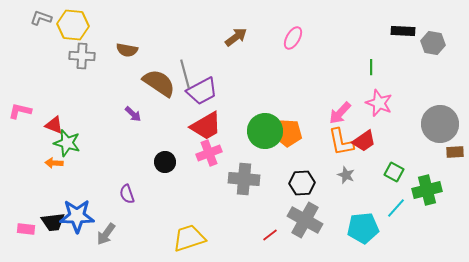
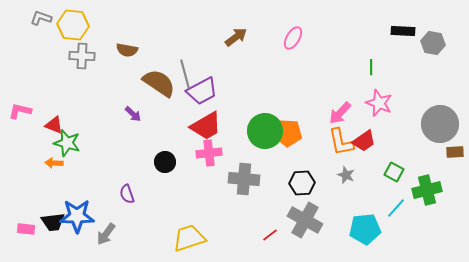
pink cross at (209, 153): rotated 15 degrees clockwise
cyan pentagon at (363, 228): moved 2 px right, 1 px down
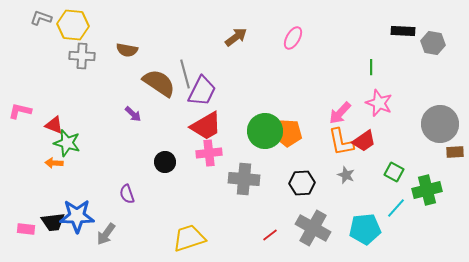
purple trapezoid at (202, 91): rotated 36 degrees counterclockwise
gray cross at (305, 220): moved 8 px right, 8 px down
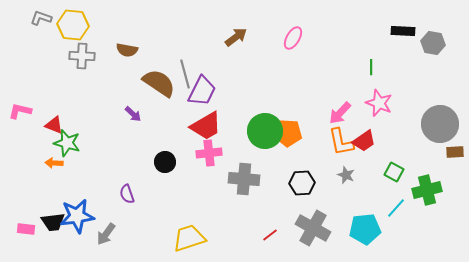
blue star at (77, 216): rotated 8 degrees counterclockwise
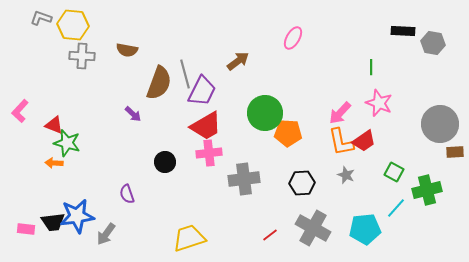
brown arrow at (236, 37): moved 2 px right, 24 px down
brown semicircle at (159, 83): rotated 76 degrees clockwise
pink L-shape at (20, 111): rotated 60 degrees counterclockwise
green circle at (265, 131): moved 18 px up
gray cross at (244, 179): rotated 12 degrees counterclockwise
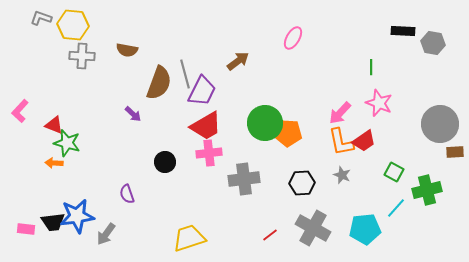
green circle at (265, 113): moved 10 px down
gray star at (346, 175): moved 4 px left
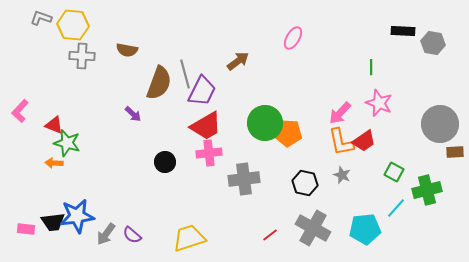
black hexagon at (302, 183): moved 3 px right; rotated 15 degrees clockwise
purple semicircle at (127, 194): moved 5 px right, 41 px down; rotated 30 degrees counterclockwise
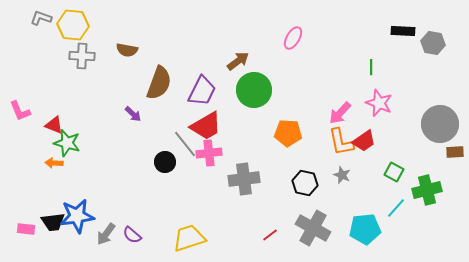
gray line at (185, 74): moved 70 px down; rotated 24 degrees counterclockwise
pink L-shape at (20, 111): rotated 65 degrees counterclockwise
green circle at (265, 123): moved 11 px left, 33 px up
